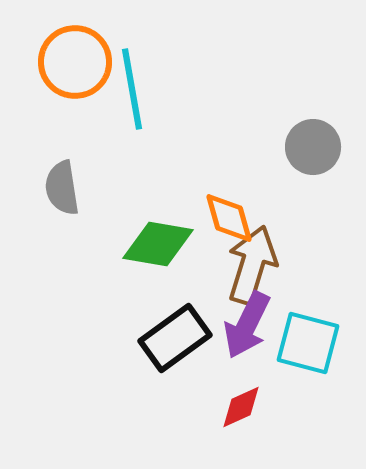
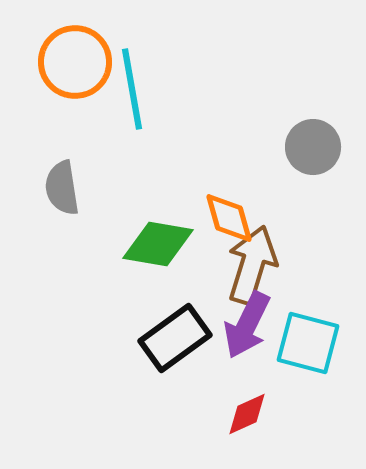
red diamond: moved 6 px right, 7 px down
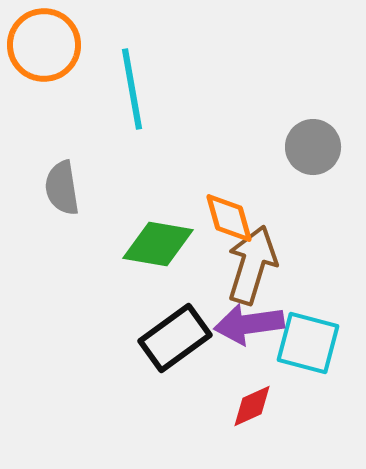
orange circle: moved 31 px left, 17 px up
purple arrow: moved 2 px right, 1 px up; rotated 56 degrees clockwise
red diamond: moved 5 px right, 8 px up
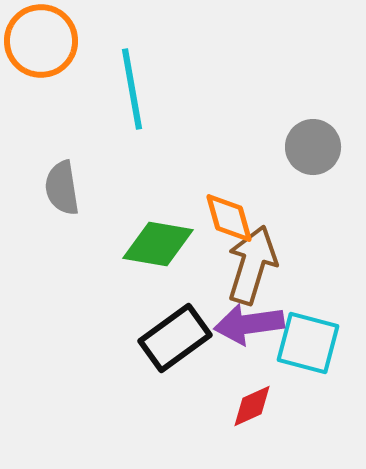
orange circle: moved 3 px left, 4 px up
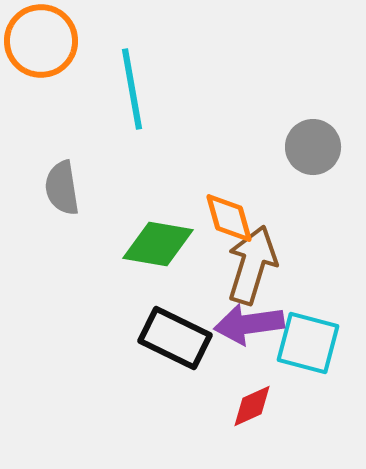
black rectangle: rotated 62 degrees clockwise
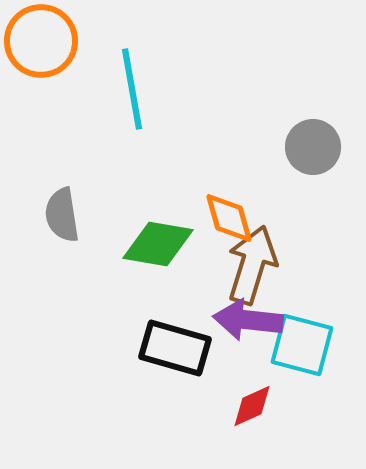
gray semicircle: moved 27 px down
purple arrow: moved 1 px left, 4 px up; rotated 14 degrees clockwise
black rectangle: moved 10 px down; rotated 10 degrees counterclockwise
cyan square: moved 6 px left, 2 px down
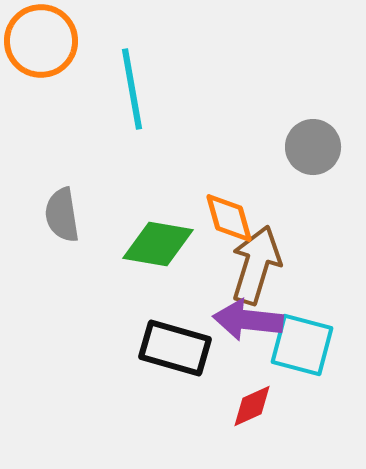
brown arrow: moved 4 px right
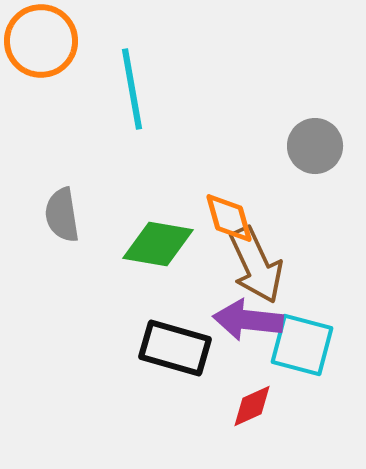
gray circle: moved 2 px right, 1 px up
brown arrow: rotated 138 degrees clockwise
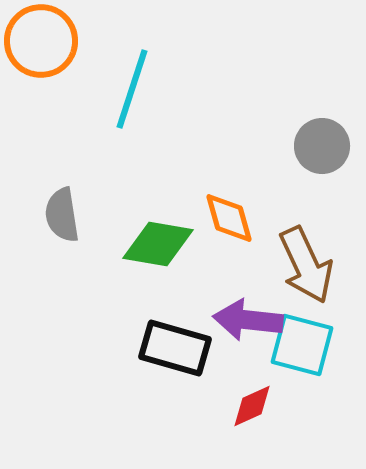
cyan line: rotated 28 degrees clockwise
gray circle: moved 7 px right
brown arrow: moved 50 px right
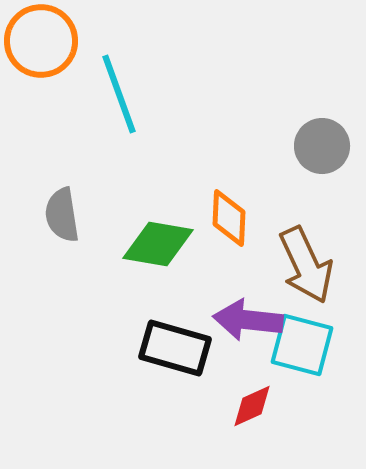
cyan line: moved 13 px left, 5 px down; rotated 38 degrees counterclockwise
orange diamond: rotated 18 degrees clockwise
